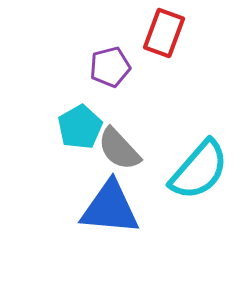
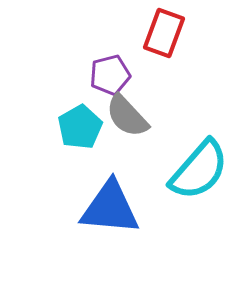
purple pentagon: moved 8 px down
gray semicircle: moved 8 px right, 33 px up
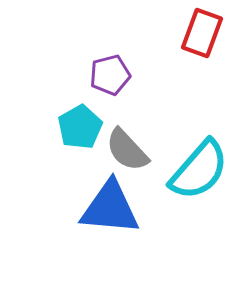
red rectangle: moved 38 px right
gray semicircle: moved 34 px down
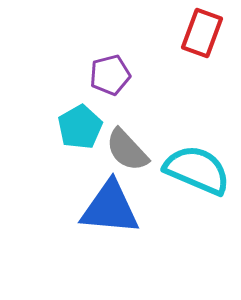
cyan semicircle: moved 2 px left; rotated 108 degrees counterclockwise
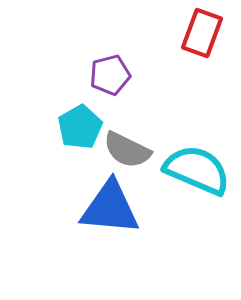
gray semicircle: rotated 21 degrees counterclockwise
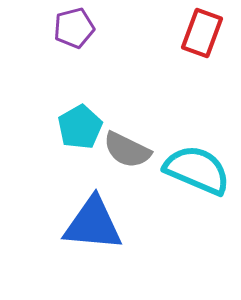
purple pentagon: moved 36 px left, 47 px up
blue triangle: moved 17 px left, 16 px down
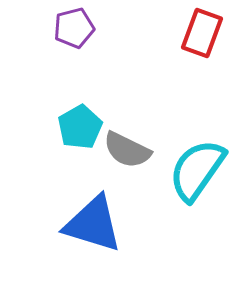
cyan semicircle: rotated 78 degrees counterclockwise
blue triangle: rotated 12 degrees clockwise
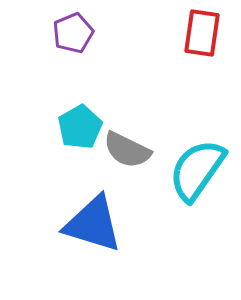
purple pentagon: moved 1 px left, 5 px down; rotated 9 degrees counterclockwise
red rectangle: rotated 12 degrees counterclockwise
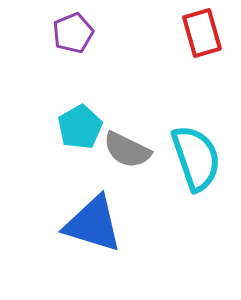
red rectangle: rotated 24 degrees counterclockwise
cyan semicircle: moved 1 px left, 12 px up; rotated 126 degrees clockwise
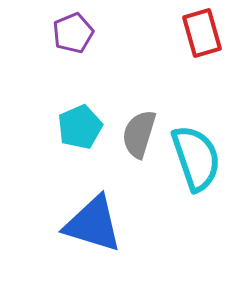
cyan pentagon: rotated 6 degrees clockwise
gray semicircle: moved 12 px right, 16 px up; rotated 81 degrees clockwise
